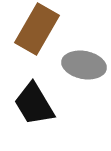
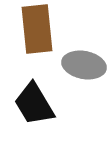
brown rectangle: rotated 36 degrees counterclockwise
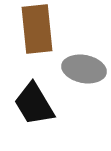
gray ellipse: moved 4 px down
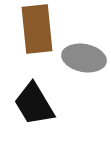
gray ellipse: moved 11 px up
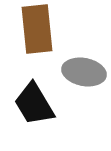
gray ellipse: moved 14 px down
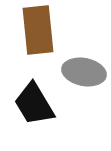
brown rectangle: moved 1 px right, 1 px down
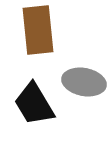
gray ellipse: moved 10 px down
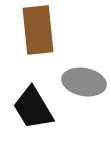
black trapezoid: moved 1 px left, 4 px down
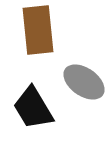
gray ellipse: rotated 24 degrees clockwise
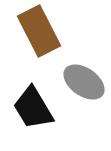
brown rectangle: moved 1 px right, 1 px down; rotated 21 degrees counterclockwise
